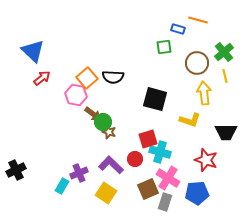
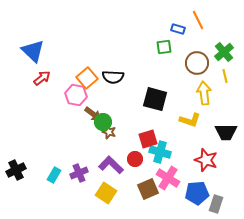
orange line: rotated 48 degrees clockwise
cyan rectangle: moved 8 px left, 11 px up
gray rectangle: moved 51 px right, 2 px down
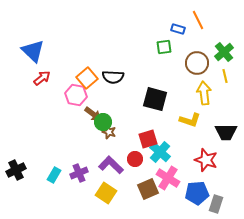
cyan cross: rotated 25 degrees clockwise
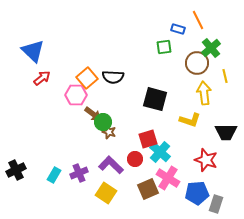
green cross: moved 13 px left, 4 px up
pink hexagon: rotated 10 degrees counterclockwise
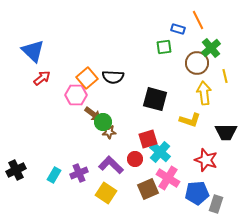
brown star: rotated 24 degrees counterclockwise
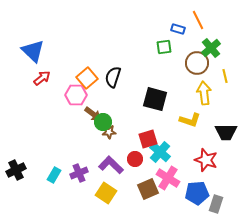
black semicircle: rotated 105 degrees clockwise
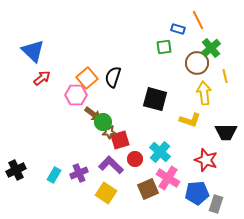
red square: moved 28 px left, 1 px down
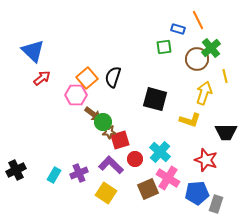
brown circle: moved 4 px up
yellow arrow: rotated 25 degrees clockwise
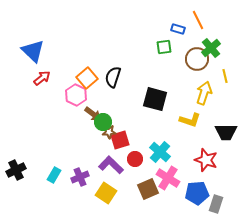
pink hexagon: rotated 25 degrees clockwise
purple cross: moved 1 px right, 4 px down
